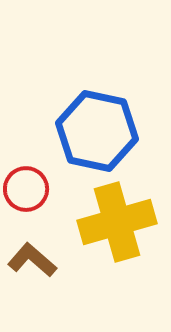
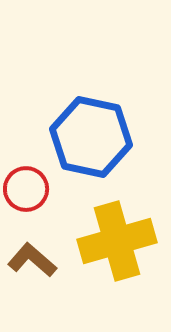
blue hexagon: moved 6 px left, 6 px down
yellow cross: moved 19 px down
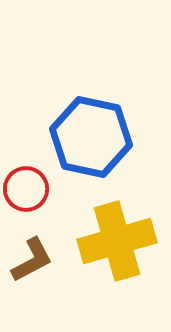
brown L-shape: rotated 111 degrees clockwise
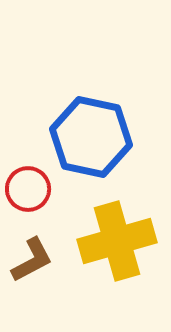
red circle: moved 2 px right
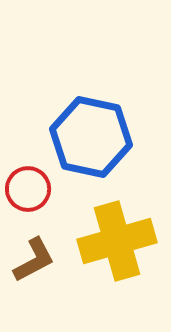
brown L-shape: moved 2 px right
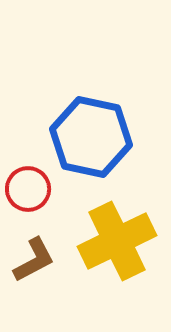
yellow cross: rotated 10 degrees counterclockwise
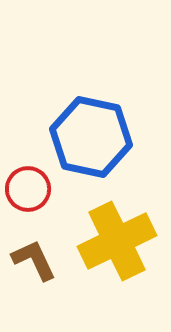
brown L-shape: rotated 87 degrees counterclockwise
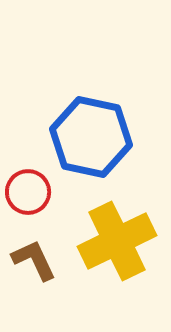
red circle: moved 3 px down
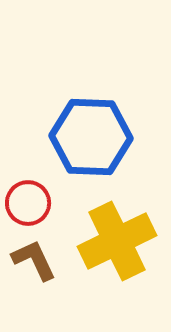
blue hexagon: rotated 10 degrees counterclockwise
red circle: moved 11 px down
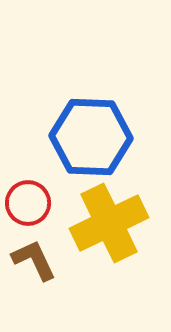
yellow cross: moved 8 px left, 18 px up
